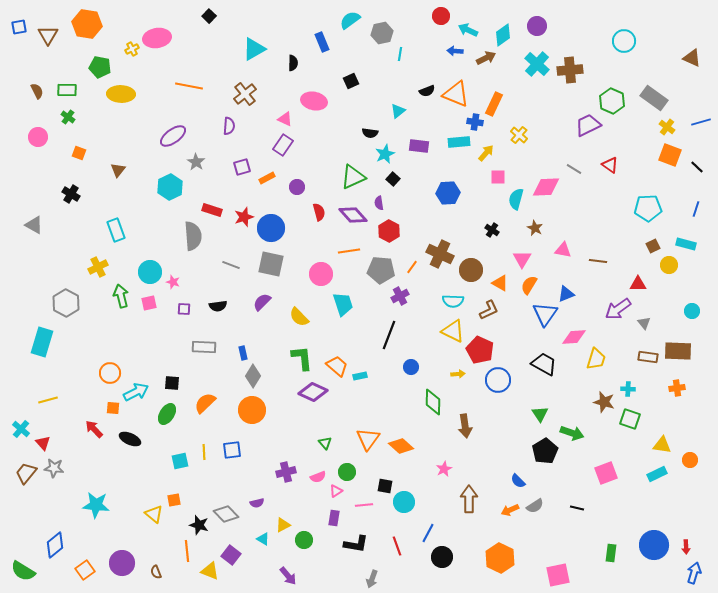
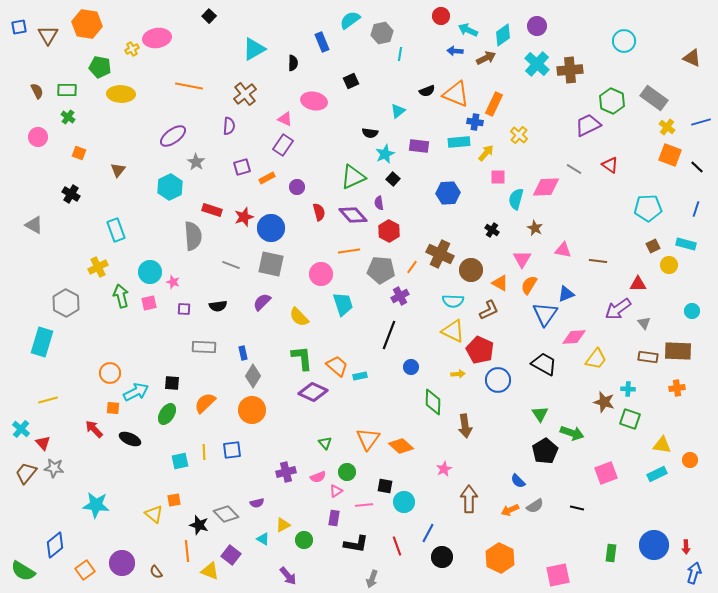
yellow trapezoid at (596, 359): rotated 20 degrees clockwise
brown semicircle at (156, 572): rotated 16 degrees counterclockwise
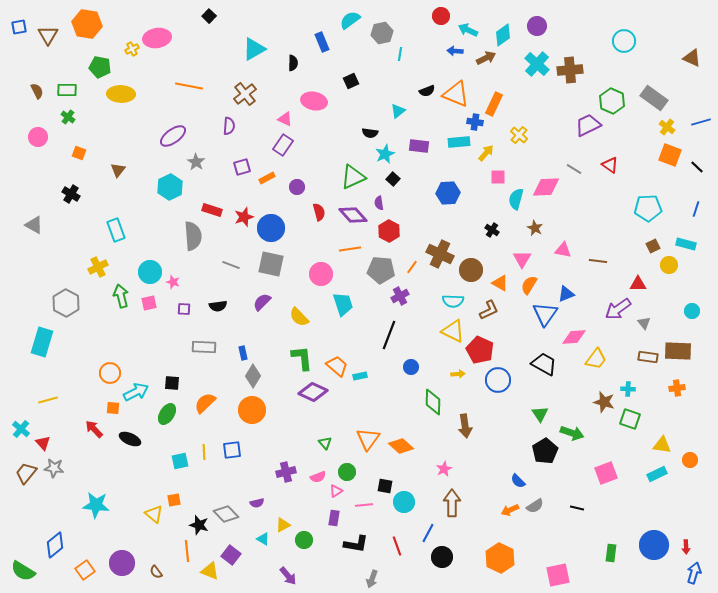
orange line at (349, 251): moved 1 px right, 2 px up
brown arrow at (469, 499): moved 17 px left, 4 px down
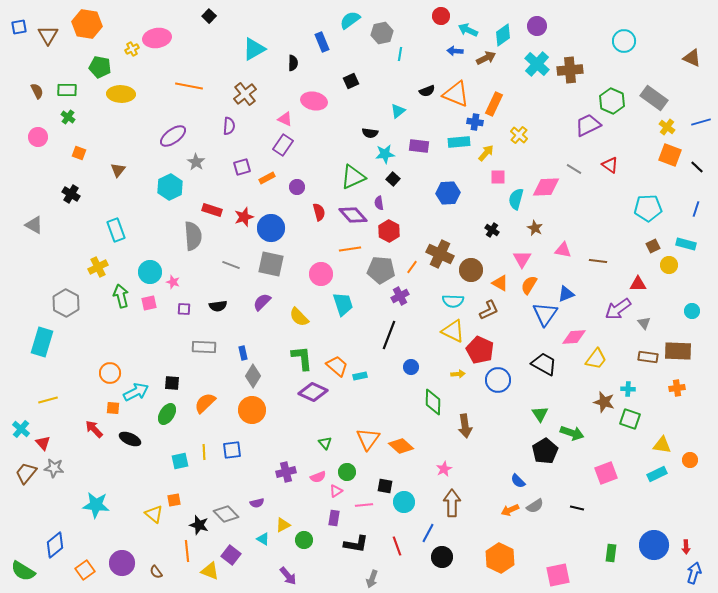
cyan star at (385, 154): rotated 18 degrees clockwise
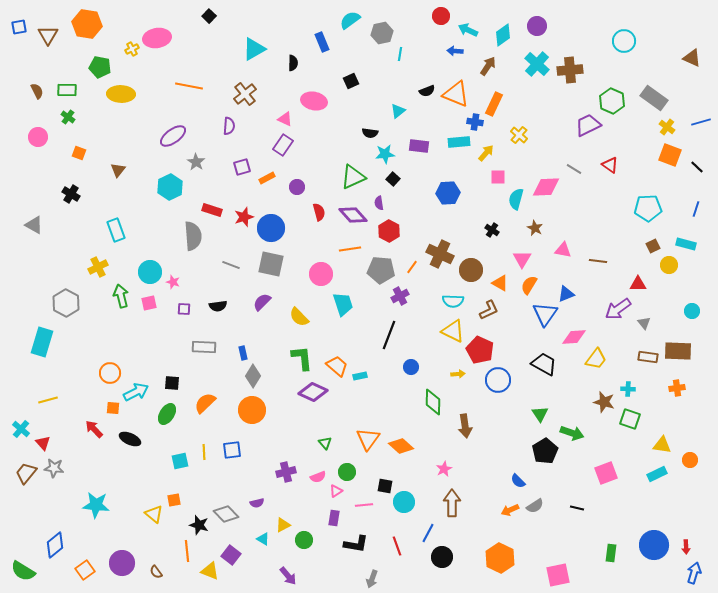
brown arrow at (486, 58): moved 2 px right, 8 px down; rotated 30 degrees counterclockwise
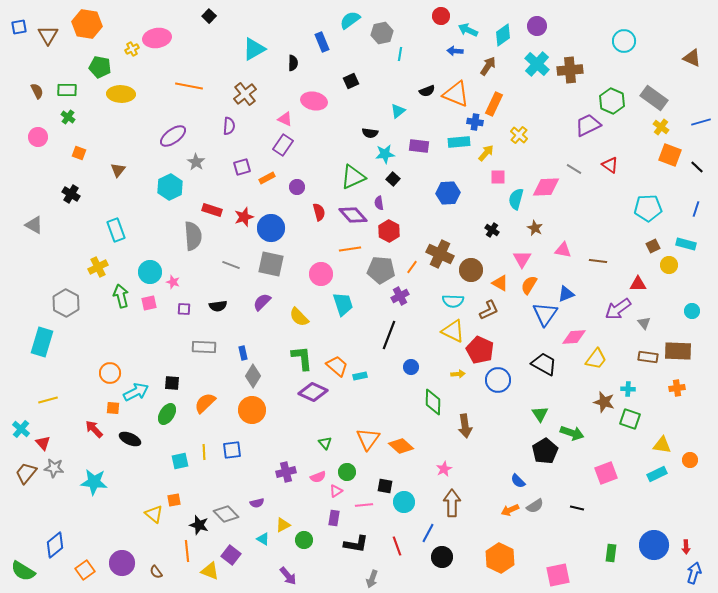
yellow cross at (667, 127): moved 6 px left
cyan star at (96, 505): moved 2 px left, 23 px up
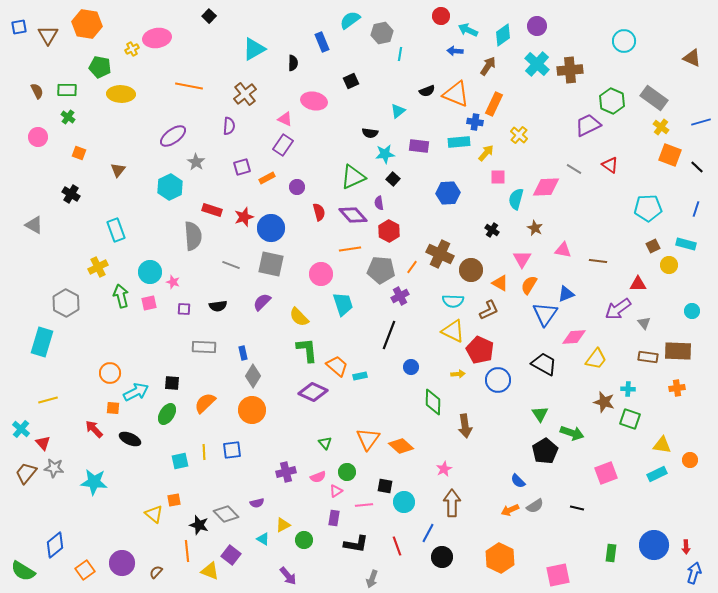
green L-shape at (302, 358): moved 5 px right, 8 px up
brown semicircle at (156, 572): rotated 80 degrees clockwise
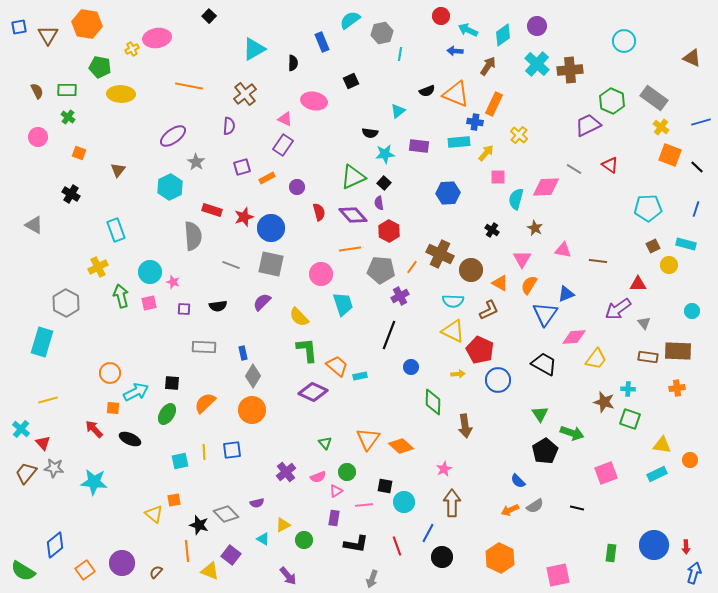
black square at (393, 179): moved 9 px left, 4 px down
purple cross at (286, 472): rotated 24 degrees counterclockwise
